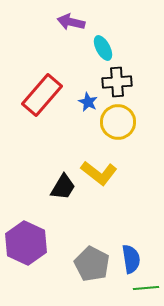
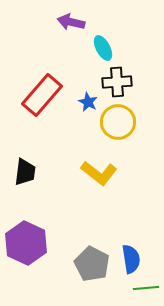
black trapezoid: moved 38 px left, 15 px up; rotated 24 degrees counterclockwise
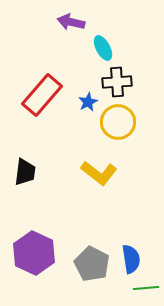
blue star: rotated 18 degrees clockwise
purple hexagon: moved 8 px right, 10 px down
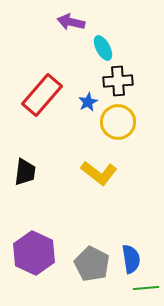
black cross: moved 1 px right, 1 px up
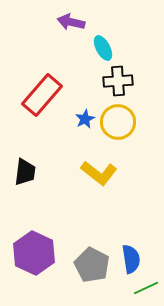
blue star: moved 3 px left, 17 px down
gray pentagon: moved 1 px down
green line: rotated 20 degrees counterclockwise
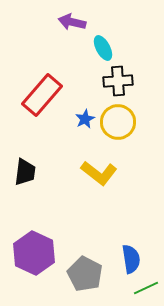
purple arrow: moved 1 px right
gray pentagon: moved 7 px left, 9 px down
